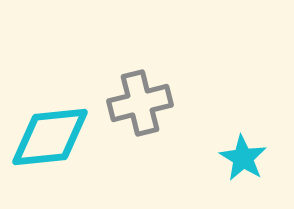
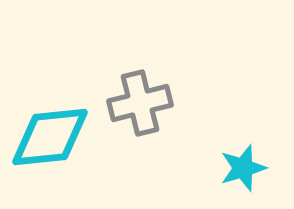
cyan star: moved 10 px down; rotated 24 degrees clockwise
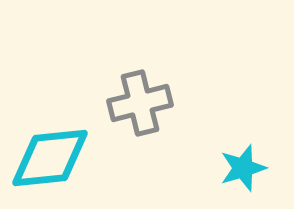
cyan diamond: moved 21 px down
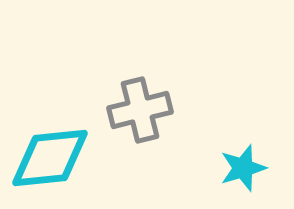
gray cross: moved 7 px down
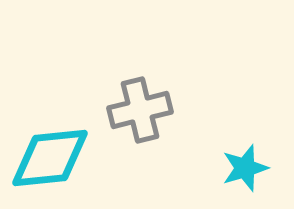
cyan star: moved 2 px right
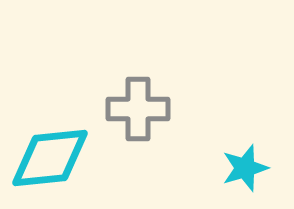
gray cross: moved 2 px left, 1 px up; rotated 14 degrees clockwise
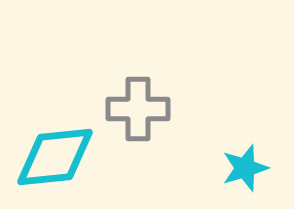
cyan diamond: moved 5 px right, 1 px up
